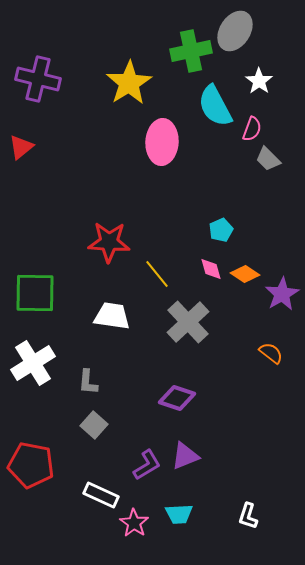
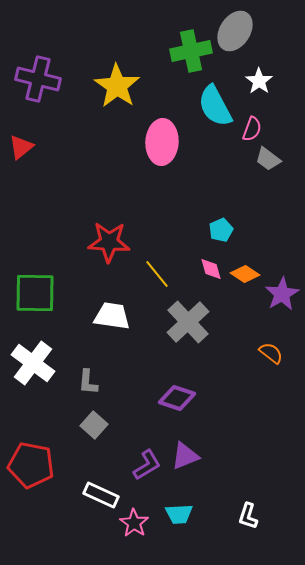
yellow star: moved 12 px left, 3 px down; rotated 6 degrees counterclockwise
gray trapezoid: rotated 8 degrees counterclockwise
white cross: rotated 21 degrees counterclockwise
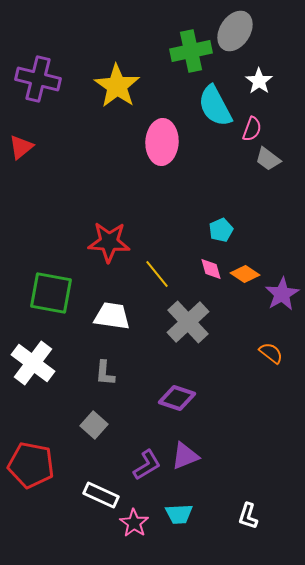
green square: moved 16 px right; rotated 9 degrees clockwise
gray L-shape: moved 17 px right, 9 px up
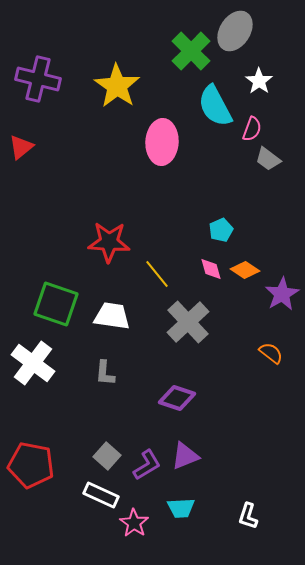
green cross: rotated 33 degrees counterclockwise
orange diamond: moved 4 px up
green square: moved 5 px right, 11 px down; rotated 9 degrees clockwise
gray square: moved 13 px right, 31 px down
cyan trapezoid: moved 2 px right, 6 px up
